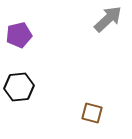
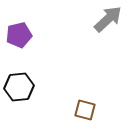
brown square: moved 7 px left, 3 px up
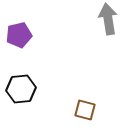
gray arrow: rotated 56 degrees counterclockwise
black hexagon: moved 2 px right, 2 px down
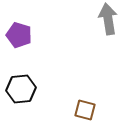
purple pentagon: rotated 30 degrees clockwise
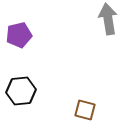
purple pentagon: rotated 30 degrees counterclockwise
black hexagon: moved 2 px down
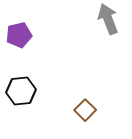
gray arrow: rotated 12 degrees counterclockwise
brown square: rotated 30 degrees clockwise
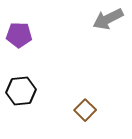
gray arrow: rotated 96 degrees counterclockwise
purple pentagon: rotated 15 degrees clockwise
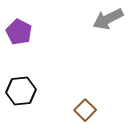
purple pentagon: moved 3 px up; rotated 25 degrees clockwise
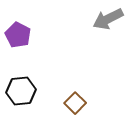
purple pentagon: moved 1 px left, 3 px down
brown square: moved 10 px left, 7 px up
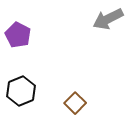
black hexagon: rotated 16 degrees counterclockwise
